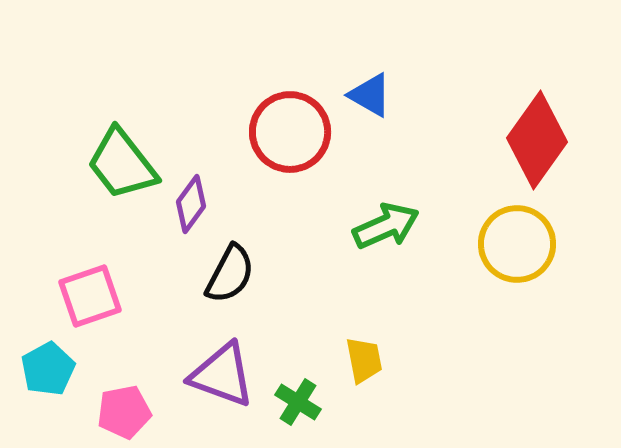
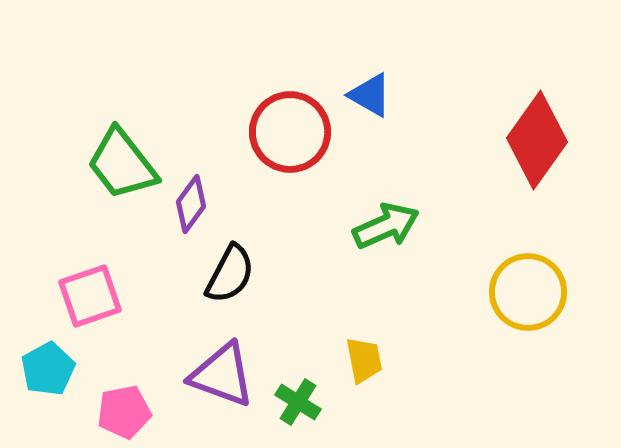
yellow circle: moved 11 px right, 48 px down
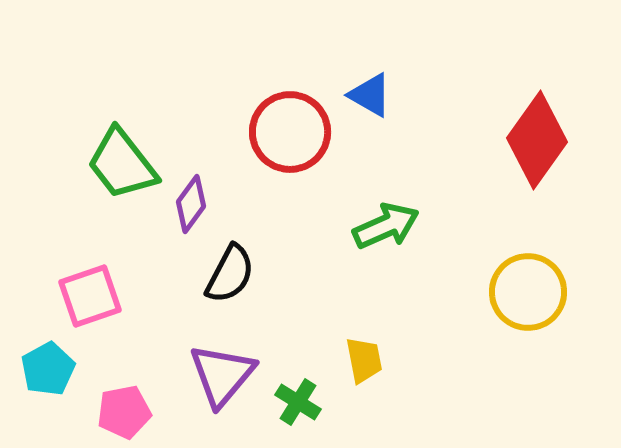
purple triangle: rotated 50 degrees clockwise
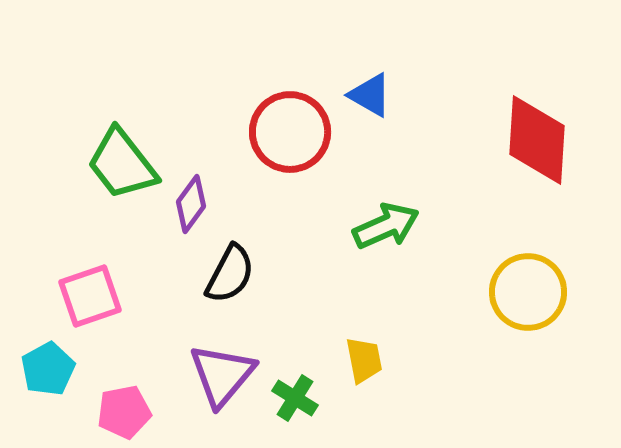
red diamond: rotated 32 degrees counterclockwise
green cross: moved 3 px left, 4 px up
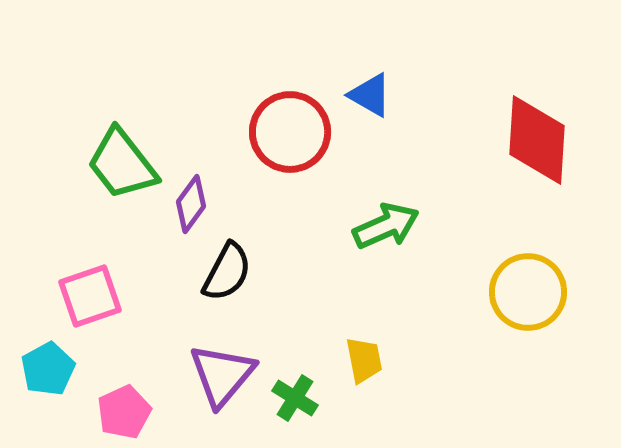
black semicircle: moved 3 px left, 2 px up
pink pentagon: rotated 14 degrees counterclockwise
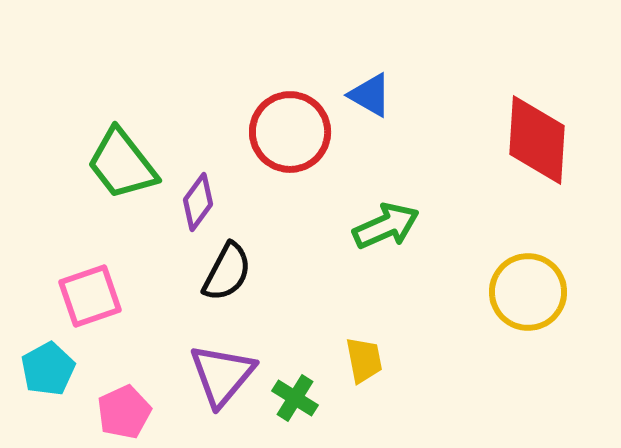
purple diamond: moved 7 px right, 2 px up
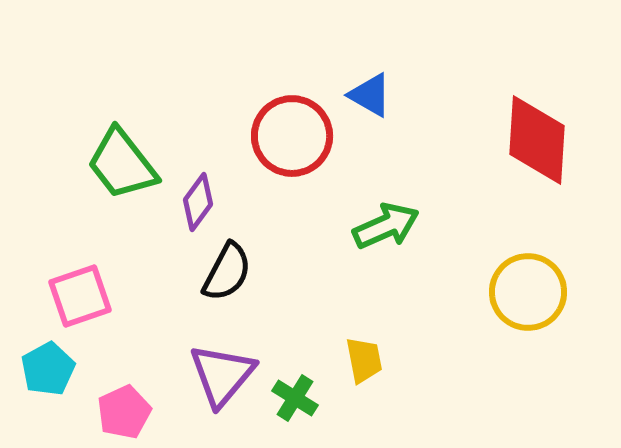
red circle: moved 2 px right, 4 px down
pink square: moved 10 px left
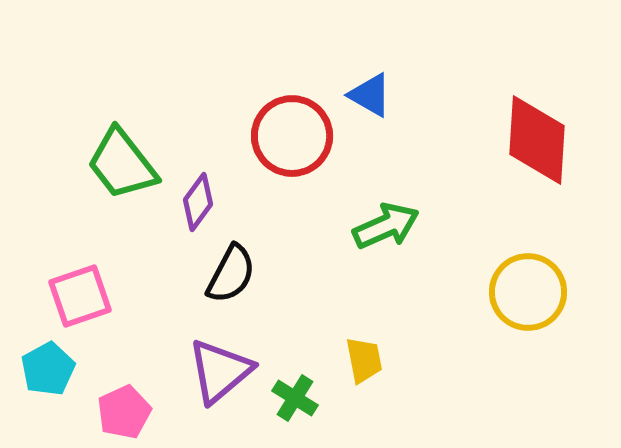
black semicircle: moved 4 px right, 2 px down
purple triangle: moved 2 px left, 4 px up; rotated 10 degrees clockwise
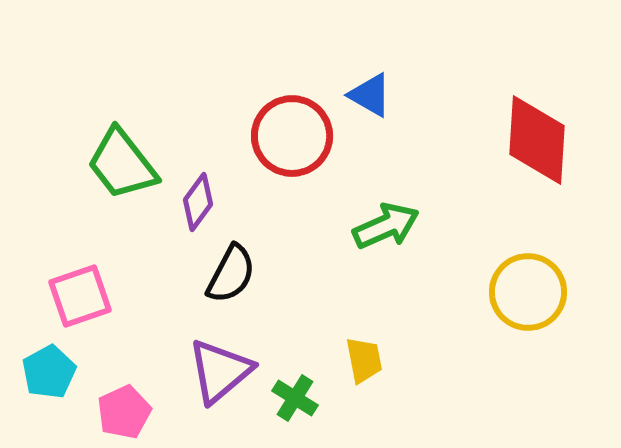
cyan pentagon: moved 1 px right, 3 px down
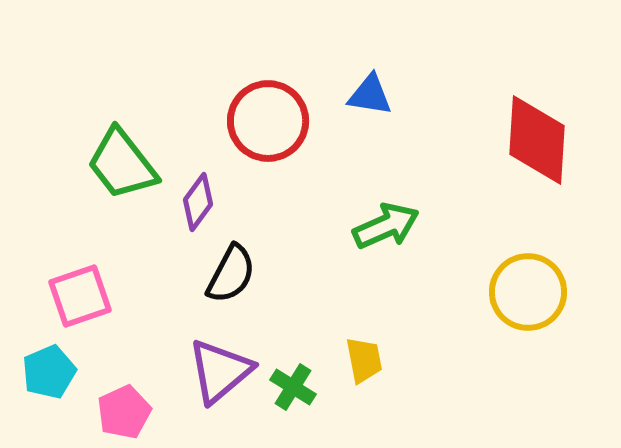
blue triangle: rotated 21 degrees counterclockwise
red circle: moved 24 px left, 15 px up
cyan pentagon: rotated 6 degrees clockwise
green cross: moved 2 px left, 11 px up
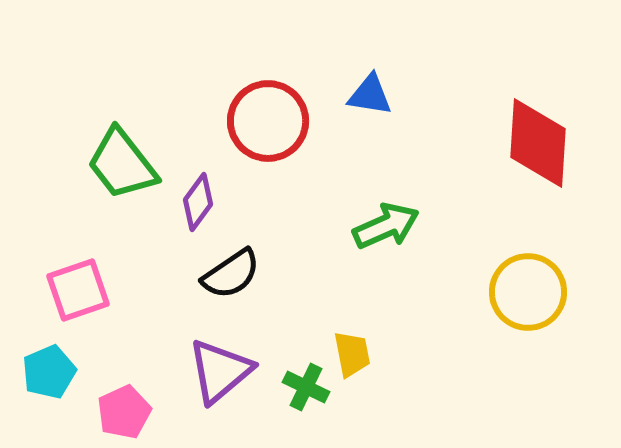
red diamond: moved 1 px right, 3 px down
black semicircle: rotated 28 degrees clockwise
pink square: moved 2 px left, 6 px up
yellow trapezoid: moved 12 px left, 6 px up
green cross: moved 13 px right; rotated 6 degrees counterclockwise
